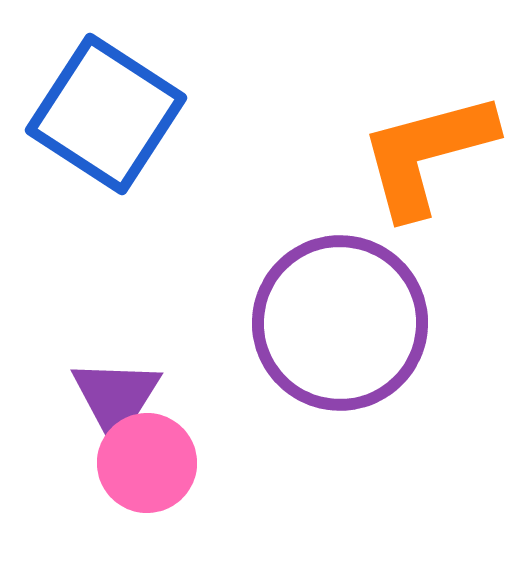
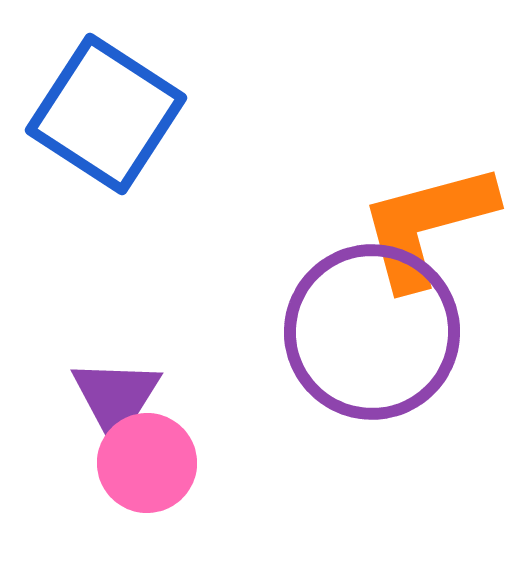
orange L-shape: moved 71 px down
purple circle: moved 32 px right, 9 px down
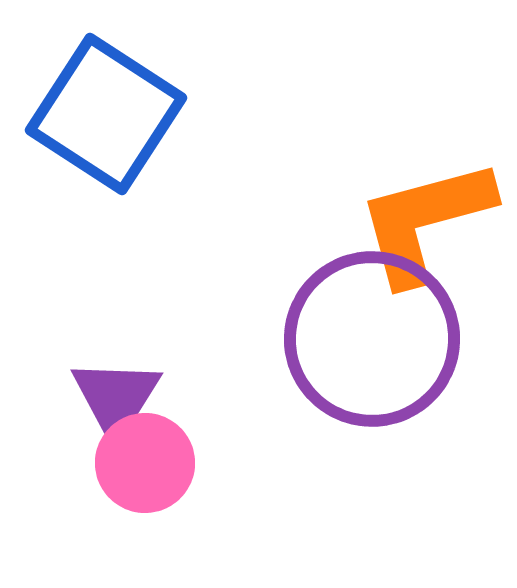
orange L-shape: moved 2 px left, 4 px up
purple circle: moved 7 px down
pink circle: moved 2 px left
